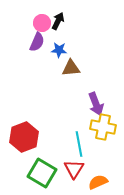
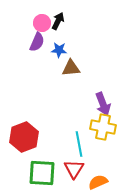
purple arrow: moved 7 px right
green square: rotated 28 degrees counterclockwise
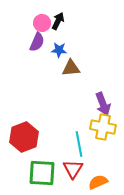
red triangle: moved 1 px left
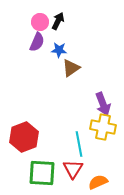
pink circle: moved 2 px left, 1 px up
brown triangle: rotated 30 degrees counterclockwise
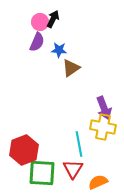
black arrow: moved 5 px left, 2 px up
purple arrow: moved 1 px right, 4 px down
red hexagon: moved 13 px down
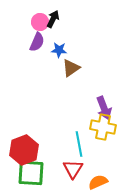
green square: moved 11 px left
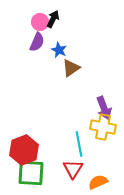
blue star: rotated 21 degrees clockwise
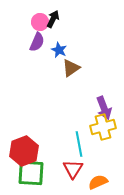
yellow cross: rotated 25 degrees counterclockwise
red hexagon: moved 1 px down
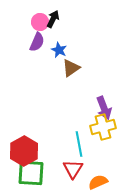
red hexagon: rotated 8 degrees counterclockwise
